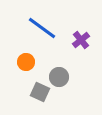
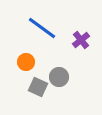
gray square: moved 2 px left, 5 px up
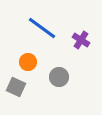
purple cross: rotated 18 degrees counterclockwise
orange circle: moved 2 px right
gray square: moved 22 px left
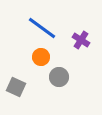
orange circle: moved 13 px right, 5 px up
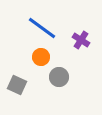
gray square: moved 1 px right, 2 px up
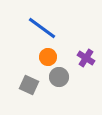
purple cross: moved 5 px right, 18 px down
orange circle: moved 7 px right
gray square: moved 12 px right
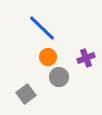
blue line: rotated 8 degrees clockwise
purple cross: rotated 36 degrees clockwise
gray square: moved 3 px left, 9 px down; rotated 30 degrees clockwise
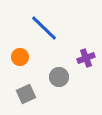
blue line: moved 2 px right
orange circle: moved 28 px left
gray square: rotated 12 degrees clockwise
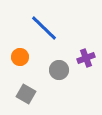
gray circle: moved 7 px up
gray square: rotated 36 degrees counterclockwise
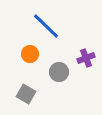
blue line: moved 2 px right, 2 px up
orange circle: moved 10 px right, 3 px up
gray circle: moved 2 px down
